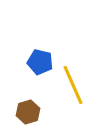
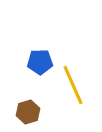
blue pentagon: rotated 15 degrees counterclockwise
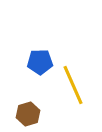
brown hexagon: moved 2 px down
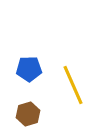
blue pentagon: moved 11 px left, 7 px down
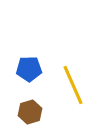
brown hexagon: moved 2 px right, 2 px up
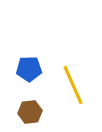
brown hexagon: rotated 10 degrees clockwise
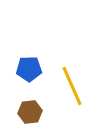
yellow line: moved 1 px left, 1 px down
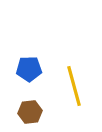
yellow line: moved 2 px right; rotated 9 degrees clockwise
